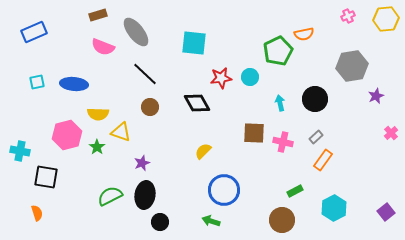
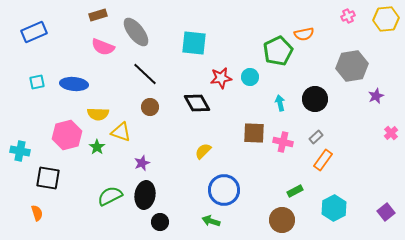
black square at (46, 177): moved 2 px right, 1 px down
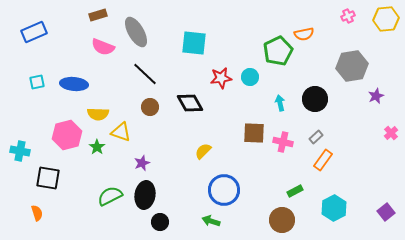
gray ellipse at (136, 32): rotated 8 degrees clockwise
black diamond at (197, 103): moved 7 px left
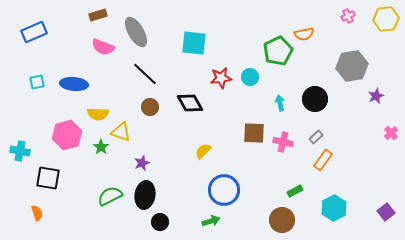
green star at (97, 147): moved 4 px right
green arrow at (211, 221): rotated 144 degrees clockwise
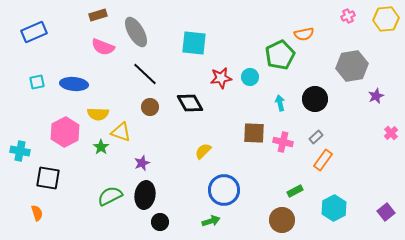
green pentagon at (278, 51): moved 2 px right, 4 px down
pink hexagon at (67, 135): moved 2 px left, 3 px up; rotated 12 degrees counterclockwise
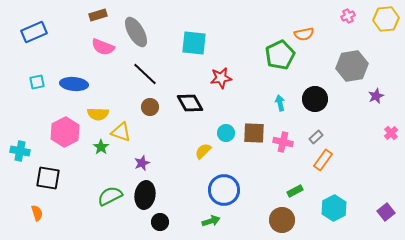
cyan circle at (250, 77): moved 24 px left, 56 px down
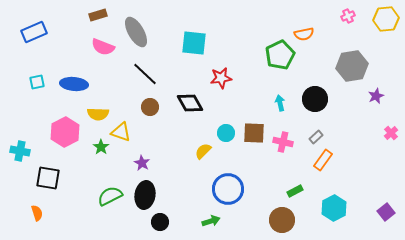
purple star at (142, 163): rotated 21 degrees counterclockwise
blue circle at (224, 190): moved 4 px right, 1 px up
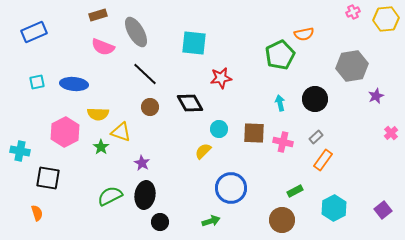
pink cross at (348, 16): moved 5 px right, 4 px up
cyan circle at (226, 133): moved 7 px left, 4 px up
blue circle at (228, 189): moved 3 px right, 1 px up
purple square at (386, 212): moved 3 px left, 2 px up
